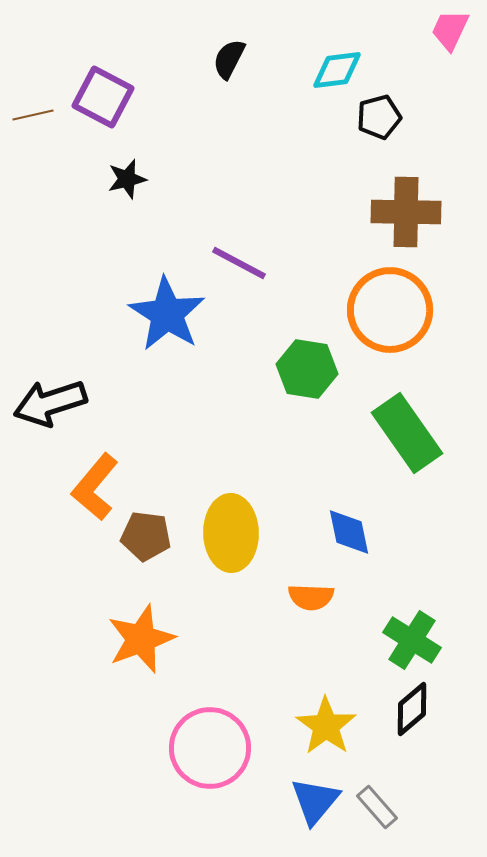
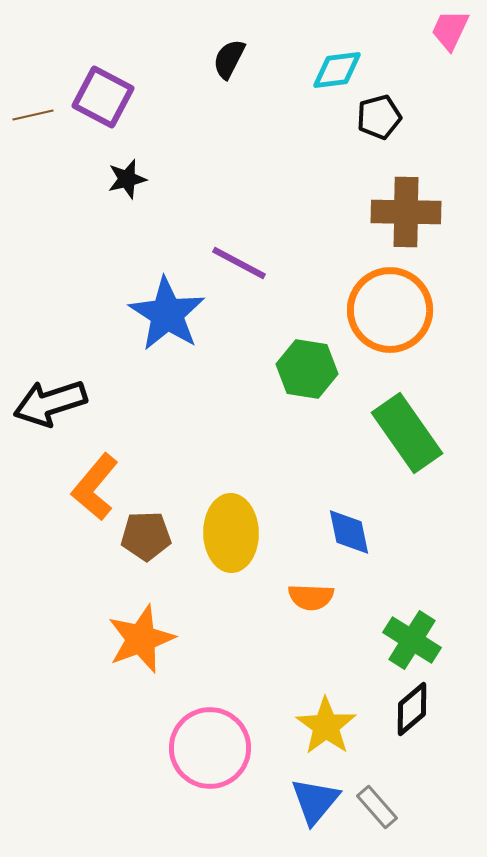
brown pentagon: rotated 9 degrees counterclockwise
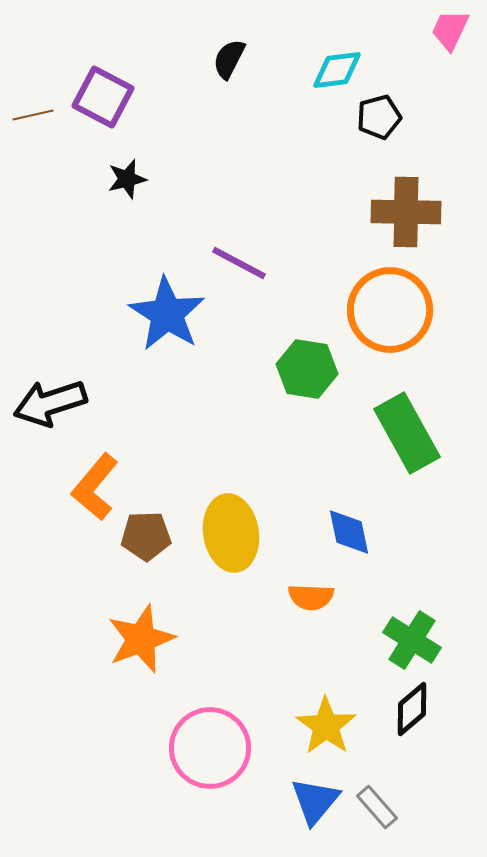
green rectangle: rotated 6 degrees clockwise
yellow ellipse: rotated 8 degrees counterclockwise
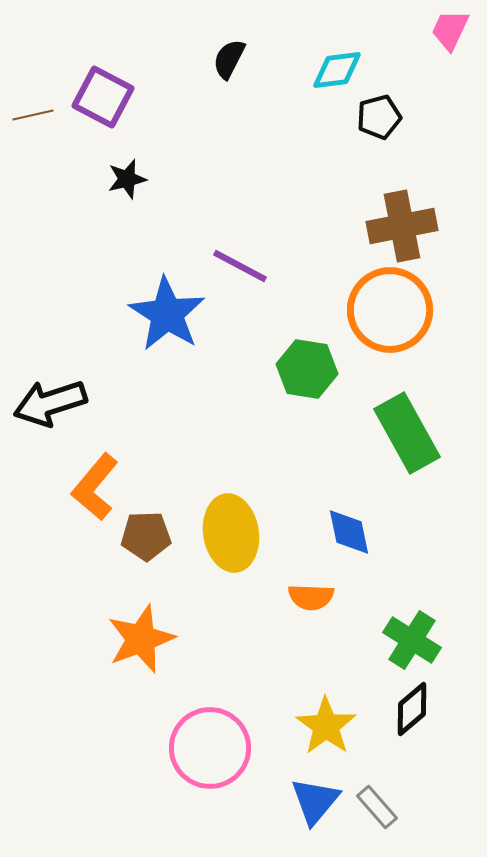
brown cross: moved 4 px left, 14 px down; rotated 12 degrees counterclockwise
purple line: moved 1 px right, 3 px down
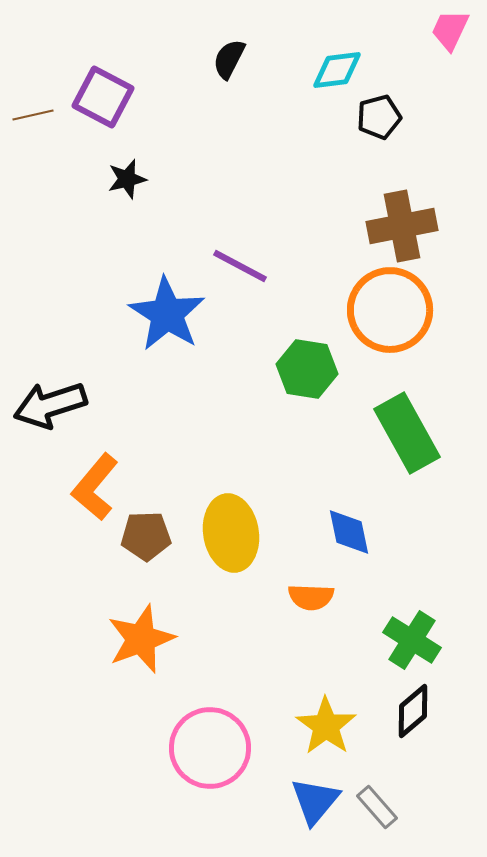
black arrow: moved 2 px down
black diamond: moved 1 px right, 2 px down
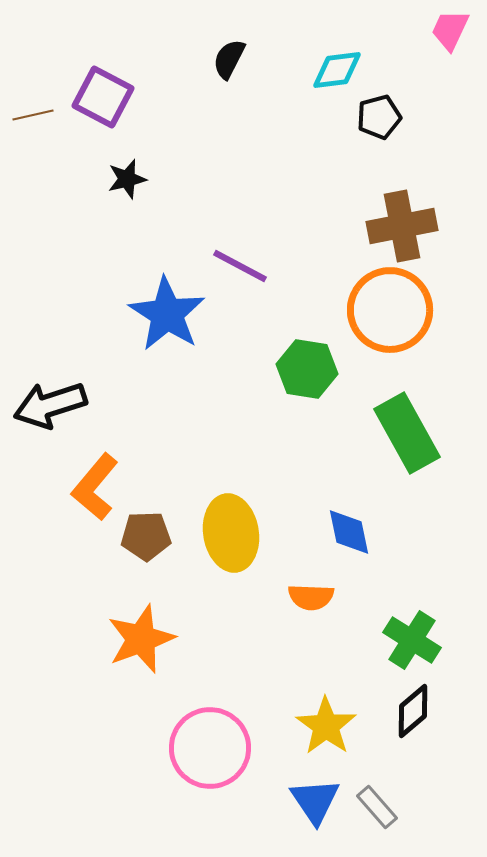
blue triangle: rotated 14 degrees counterclockwise
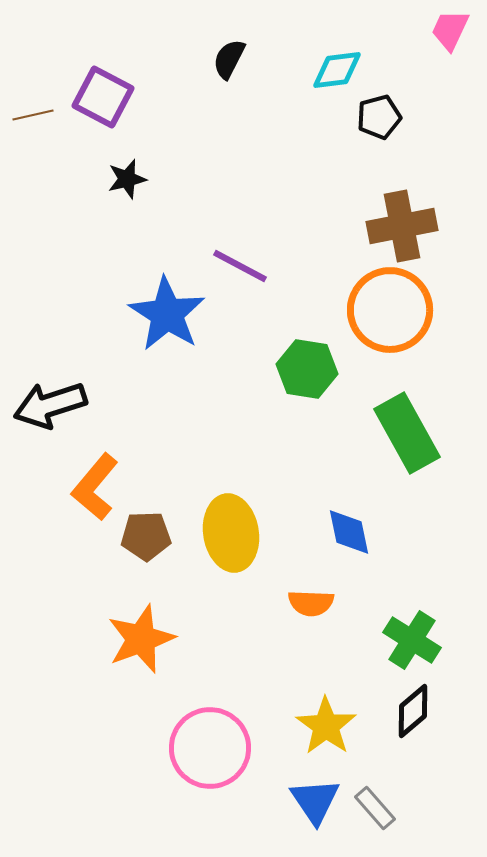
orange semicircle: moved 6 px down
gray rectangle: moved 2 px left, 1 px down
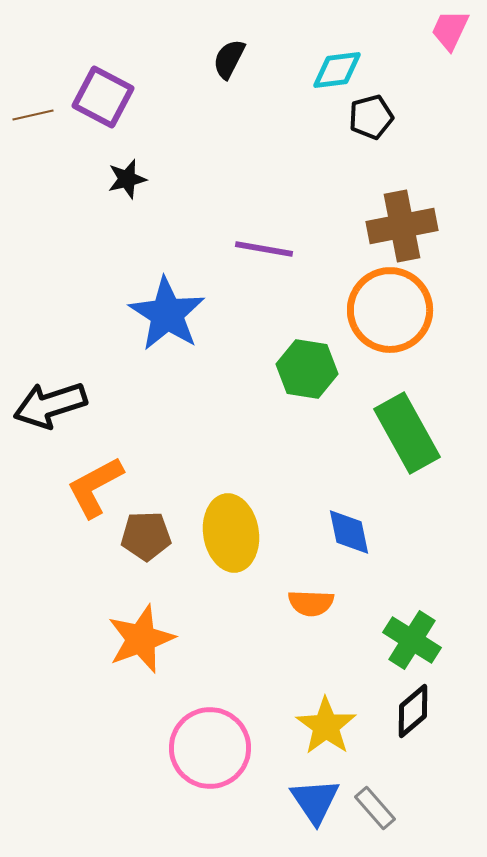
black pentagon: moved 8 px left
purple line: moved 24 px right, 17 px up; rotated 18 degrees counterclockwise
orange L-shape: rotated 22 degrees clockwise
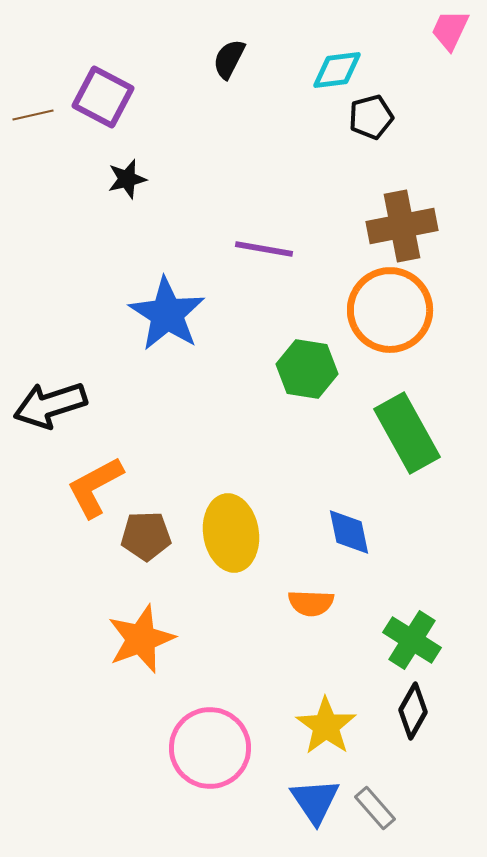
black diamond: rotated 20 degrees counterclockwise
